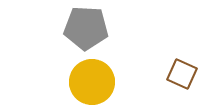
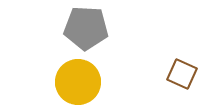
yellow circle: moved 14 px left
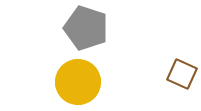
gray pentagon: rotated 15 degrees clockwise
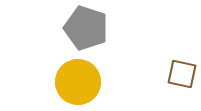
brown square: rotated 12 degrees counterclockwise
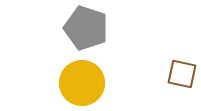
yellow circle: moved 4 px right, 1 px down
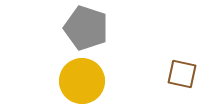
yellow circle: moved 2 px up
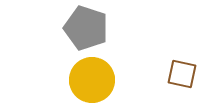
yellow circle: moved 10 px right, 1 px up
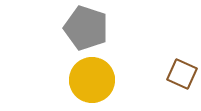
brown square: rotated 12 degrees clockwise
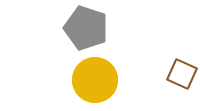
yellow circle: moved 3 px right
